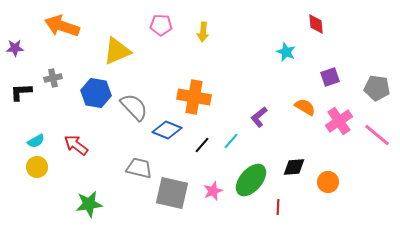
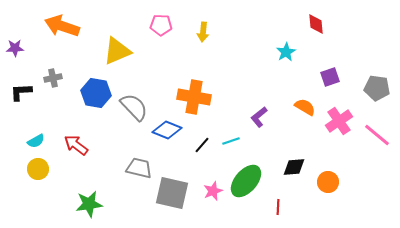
cyan star: rotated 18 degrees clockwise
cyan line: rotated 30 degrees clockwise
yellow circle: moved 1 px right, 2 px down
green ellipse: moved 5 px left, 1 px down
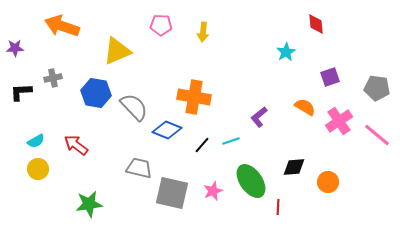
green ellipse: moved 5 px right; rotated 76 degrees counterclockwise
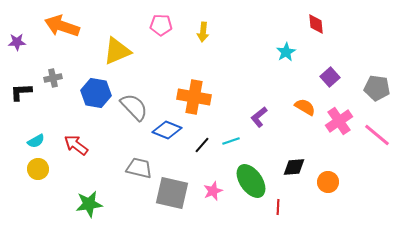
purple star: moved 2 px right, 6 px up
purple square: rotated 24 degrees counterclockwise
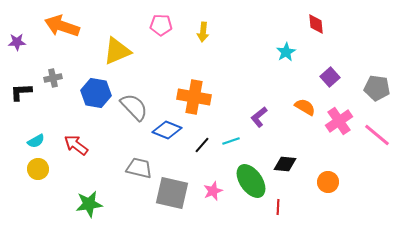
black diamond: moved 9 px left, 3 px up; rotated 10 degrees clockwise
